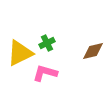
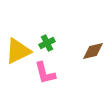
yellow triangle: moved 2 px left, 2 px up
pink L-shape: rotated 120 degrees counterclockwise
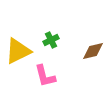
green cross: moved 4 px right, 3 px up
pink L-shape: moved 3 px down
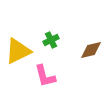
brown diamond: moved 2 px left, 1 px up
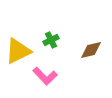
pink L-shape: rotated 30 degrees counterclockwise
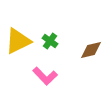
green cross: moved 1 px left, 1 px down; rotated 28 degrees counterclockwise
yellow triangle: moved 10 px up
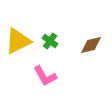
brown diamond: moved 5 px up
pink L-shape: rotated 15 degrees clockwise
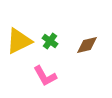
yellow triangle: moved 1 px right
brown diamond: moved 4 px left
